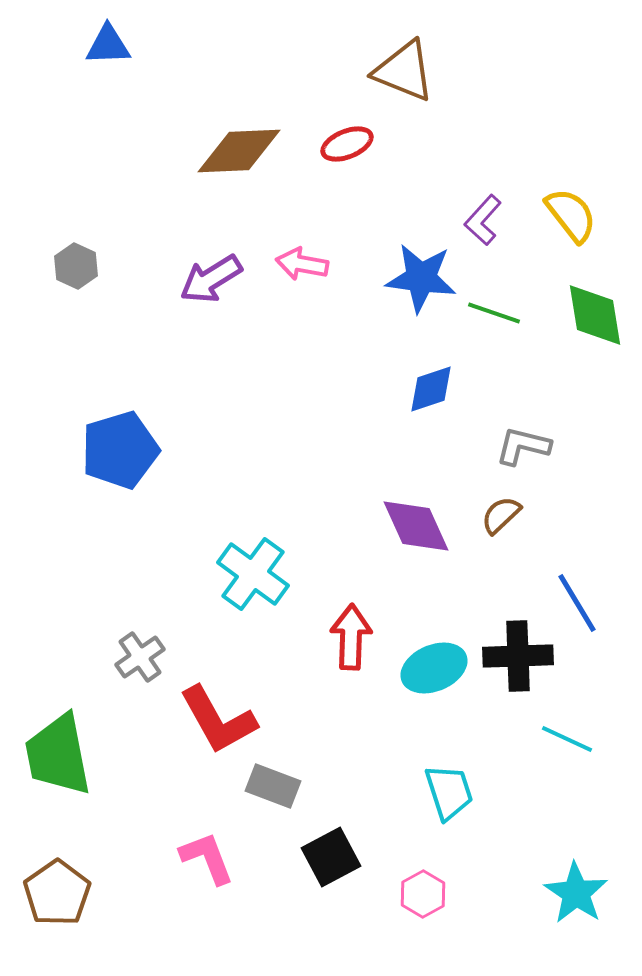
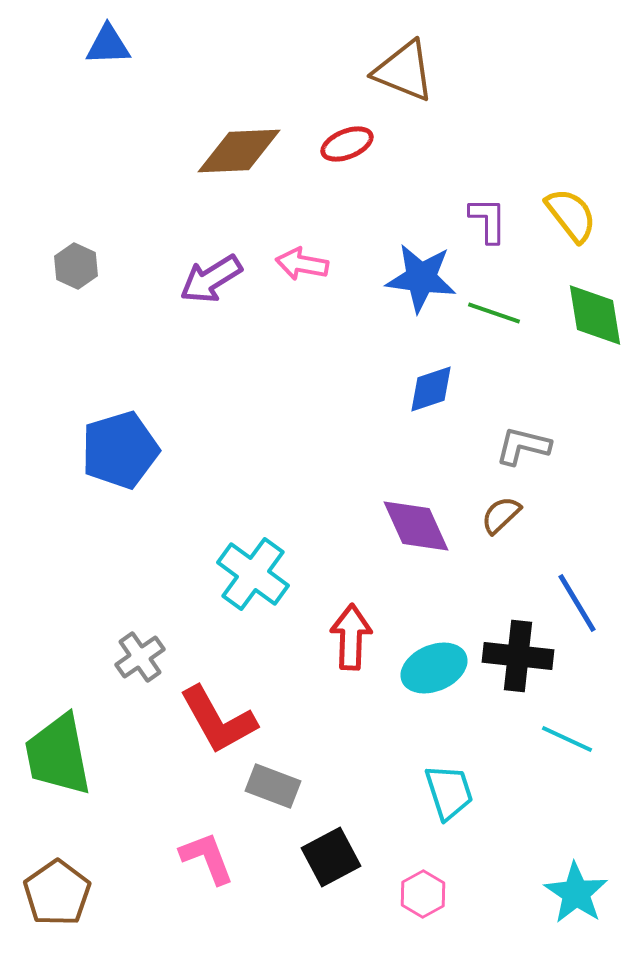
purple L-shape: moved 5 px right; rotated 138 degrees clockwise
black cross: rotated 8 degrees clockwise
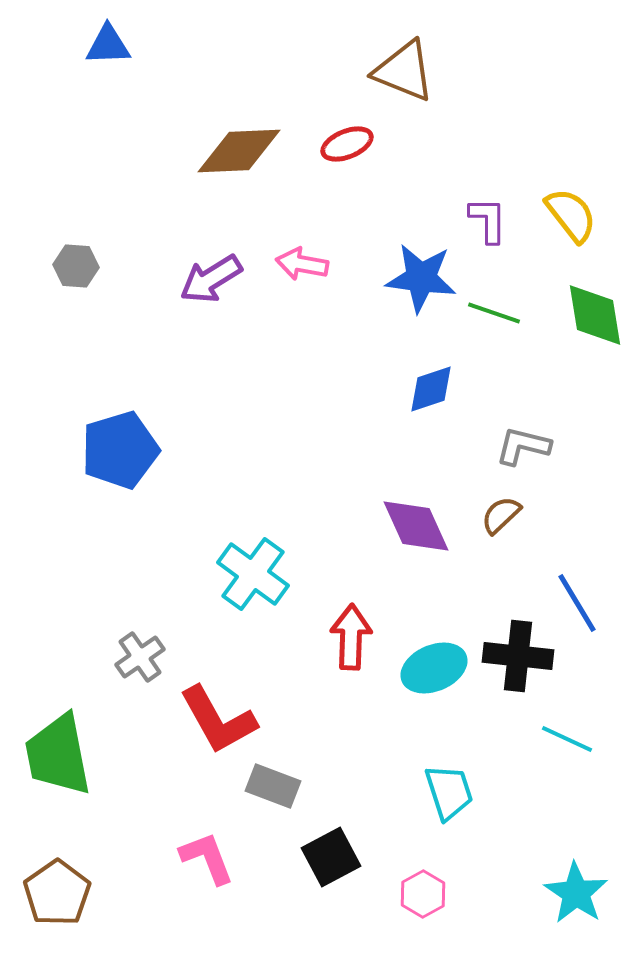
gray hexagon: rotated 21 degrees counterclockwise
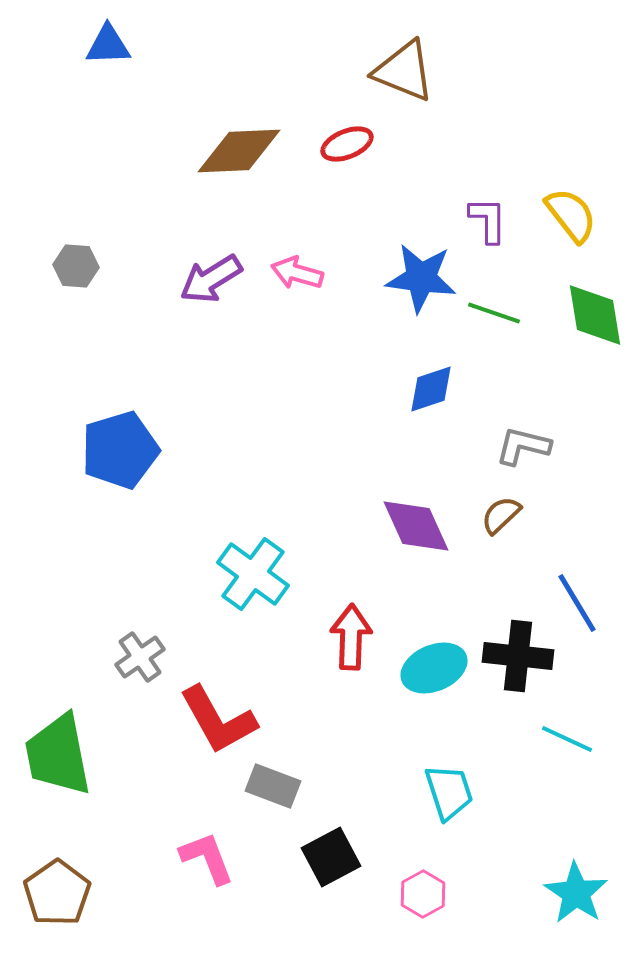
pink arrow: moved 5 px left, 9 px down; rotated 6 degrees clockwise
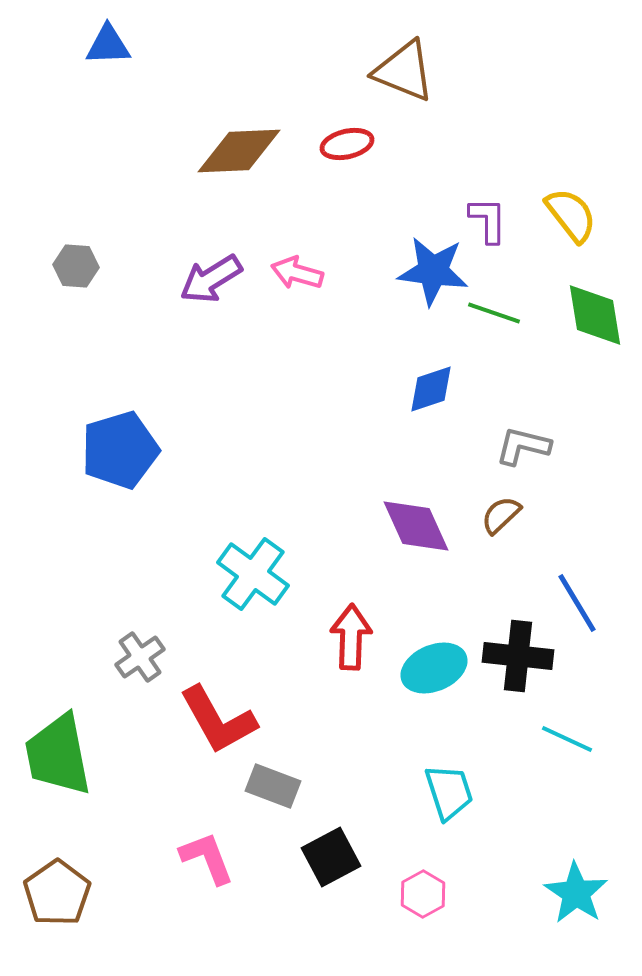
red ellipse: rotated 9 degrees clockwise
blue star: moved 12 px right, 7 px up
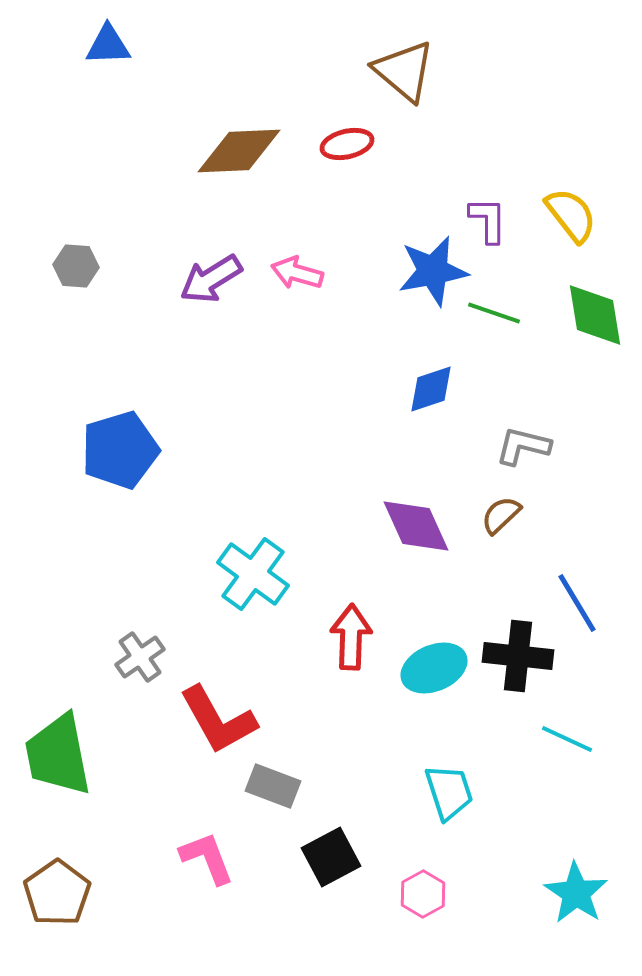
brown triangle: rotated 18 degrees clockwise
blue star: rotated 18 degrees counterclockwise
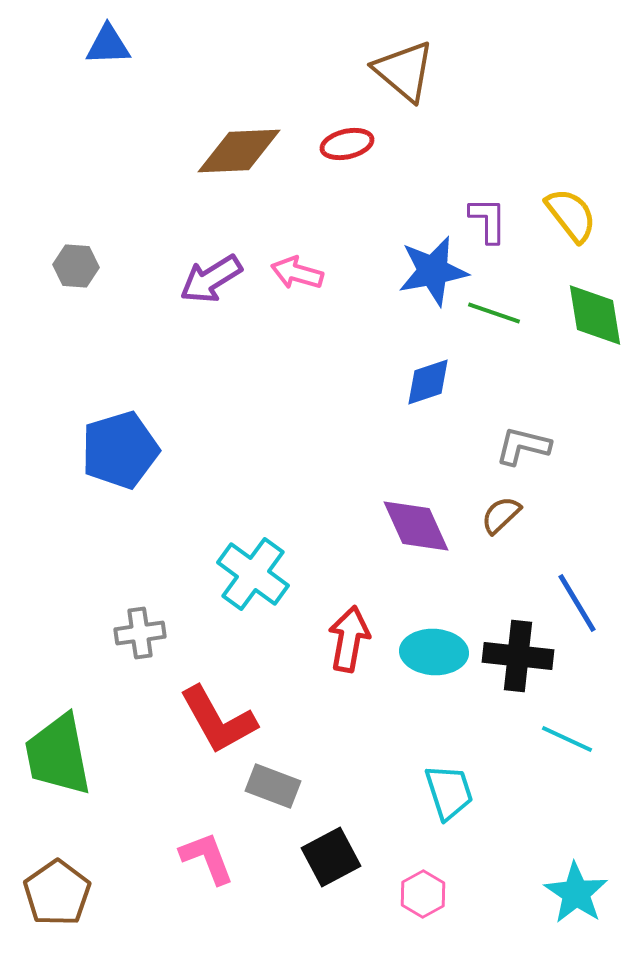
blue diamond: moved 3 px left, 7 px up
red arrow: moved 2 px left, 2 px down; rotated 8 degrees clockwise
gray cross: moved 24 px up; rotated 27 degrees clockwise
cyan ellipse: moved 16 px up; rotated 26 degrees clockwise
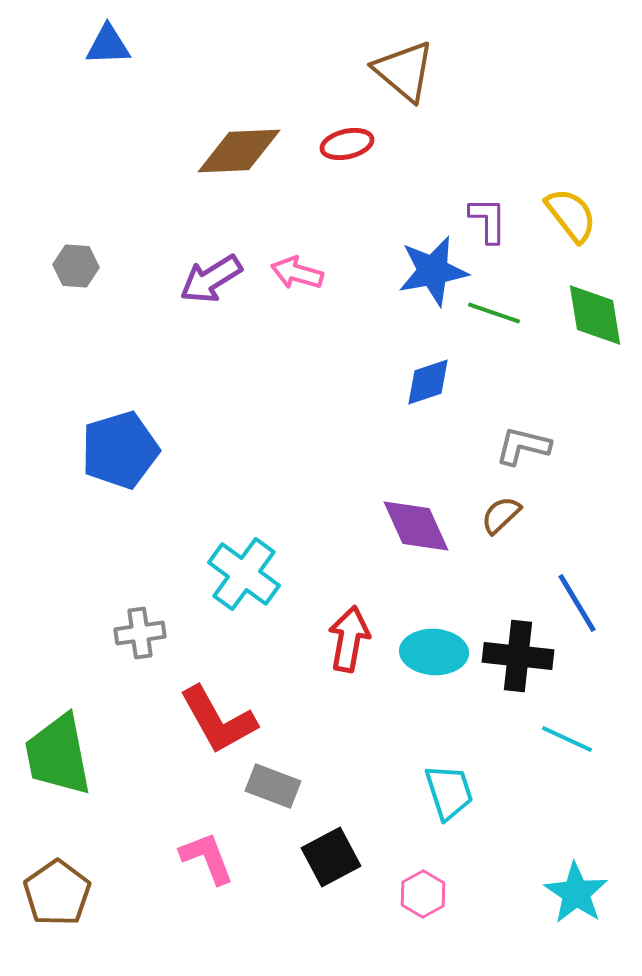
cyan cross: moved 9 px left
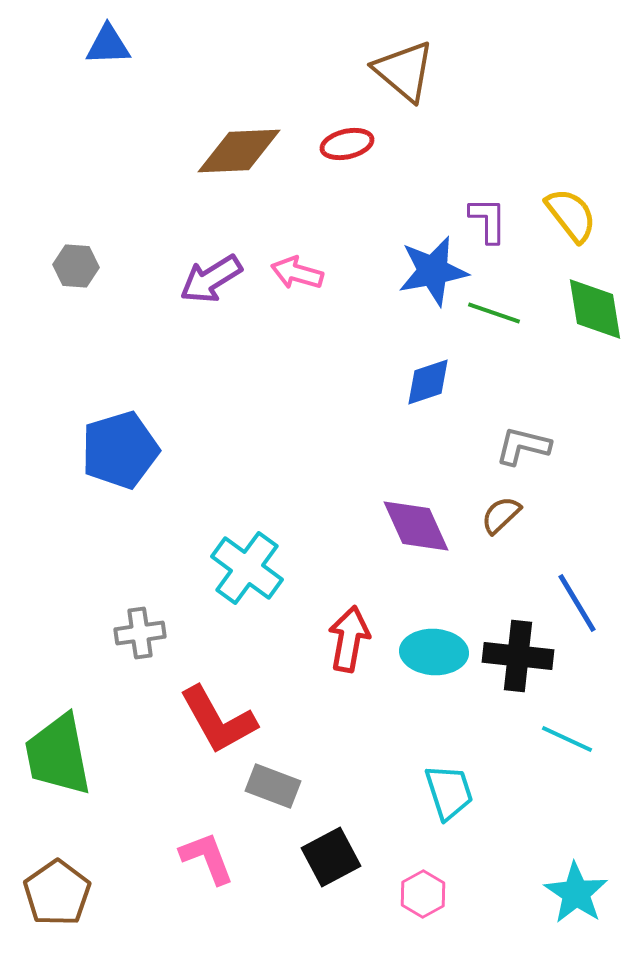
green diamond: moved 6 px up
cyan cross: moved 3 px right, 6 px up
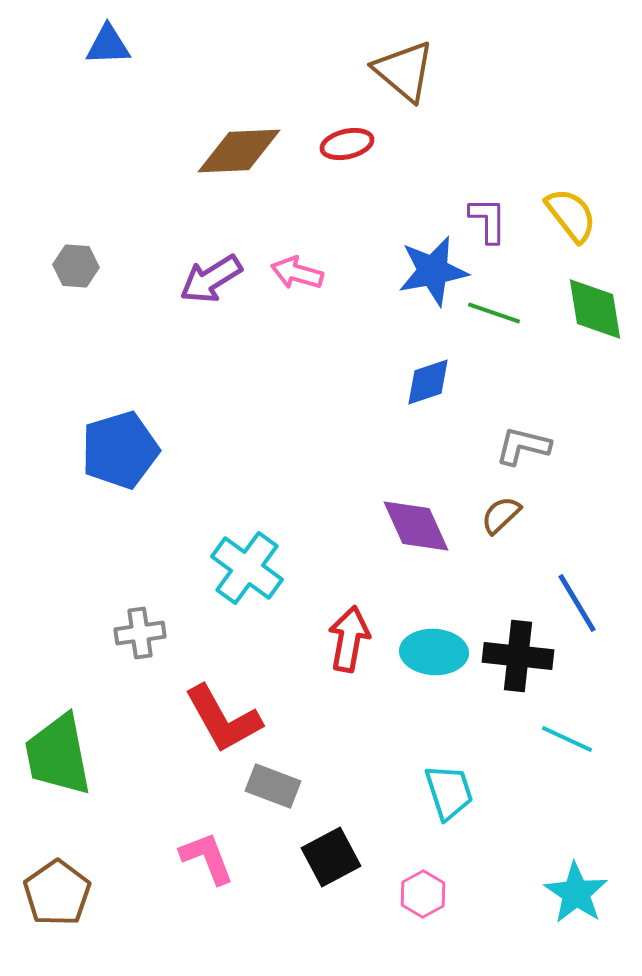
red L-shape: moved 5 px right, 1 px up
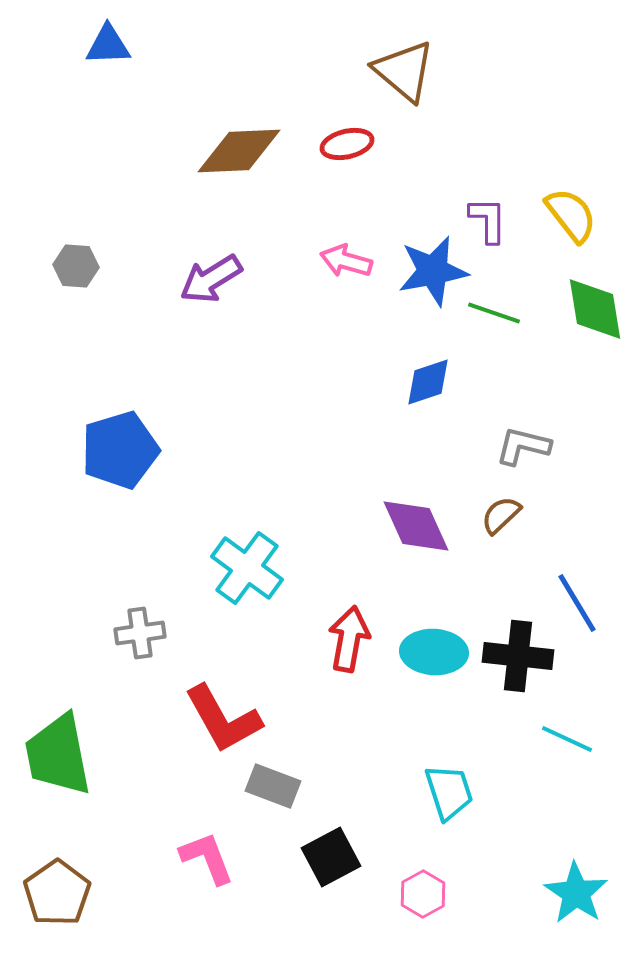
pink arrow: moved 49 px right, 12 px up
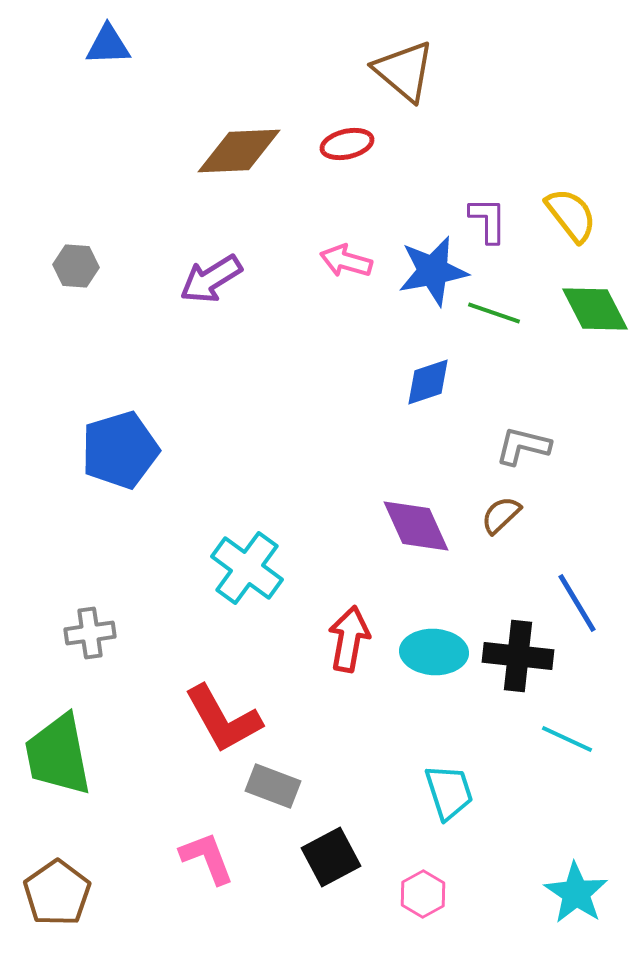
green diamond: rotated 18 degrees counterclockwise
gray cross: moved 50 px left
